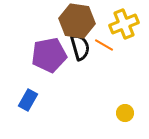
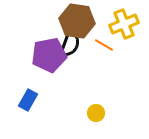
black semicircle: moved 10 px left, 3 px up; rotated 36 degrees clockwise
yellow circle: moved 29 px left
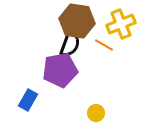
yellow cross: moved 3 px left
purple pentagon: moved 11 px right, 15 px down
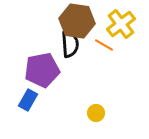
yellow cross: rotated 16 degrees counterclockwise
black semicircle: rotated 24 degrees counterclockwise
purple pentagon: moved 18 px left
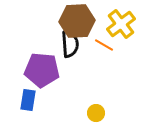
brown hexagon: rotated 12 degrees counterclockwise
purple pentagon: rotated 16 degrees clockwise
blue rectangle: rotated 20 degrees counterclockwise
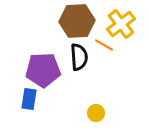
black semicircle: moved 9 px right, 13 px down
purple pentagon: moved 1 px right; rotated 8 degrees counterclockwise
blue rectangle: moved 1 px right, 1 px up
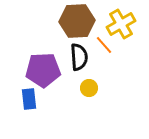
yellow cross: rotated 8 degrees clockwise
orange line: rotated 18 degrees clockwise
blue rectangle: rotated 15 degrees counterclockwise
yellow circle: moved 7 px left, 25 px up
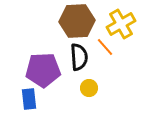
orange line: moved 1 px right, 2 px down
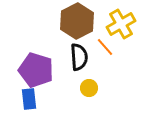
brown hexagon: rotated 24 degrees counterclockwise
purple pentagon: moved 7 px left; rotated 20 degrees clockwise
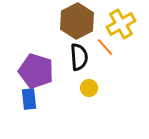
purple pentagon: moved 1 px down
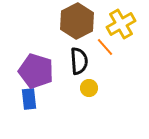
black semicircle: moved 4 px down
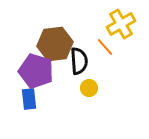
brown hexagon: moved 22 px left, 23 px down; rotated 20 degrees clockwise
